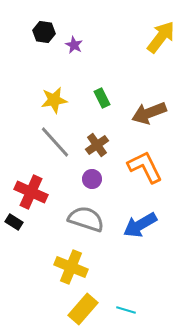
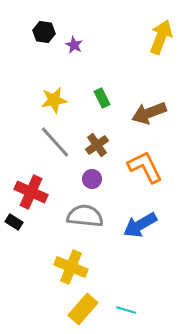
yellow arrow: rotated 16 degrees counterclockwise
gray semicircle: moved 1 px left, 3 px up; rotated 12 degrees counterclockwise
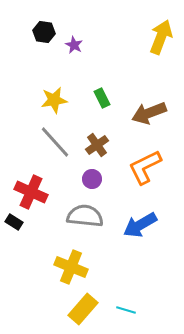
orange L-shape: rotated 90 degrees counterclockwise
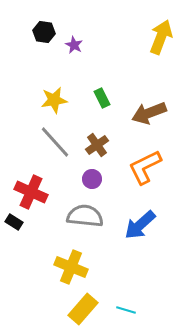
blue arrow: rotated 12 degrees counterclockwise
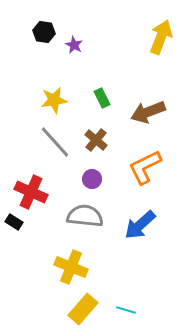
brown arrow: moved 1 px left, 1 px up
brown cross: moved 1 px left, 5 px up; rotated 15 degrees counterclockwise
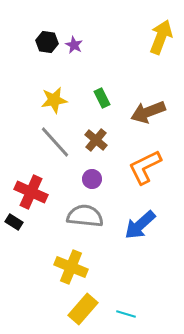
black hexagon: moved 3 px right, 10 px down
cyan line: moved 4 px down
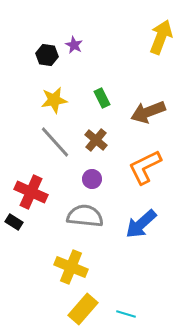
black hexagon: moved 13 px down
blue arrow: moved 1 px right, 1 px up
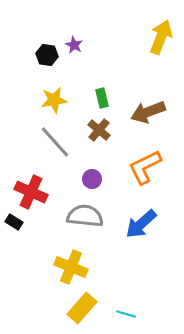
green rectangle: rotated 12 degrees clockwise
brown cross: moved 3 px right, 10 px up
yellow rectangle: moved 1 px left, 1 px up
